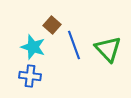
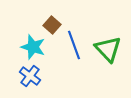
blue cross: rotated 30 degrees clockwise
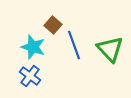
brown square: moved 1 px right
green triangle: moved 2 px right
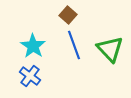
brown square: moved 15 px right, 10 px up
cyan star: moved 1 px up; rotated 15 degrees clockwise
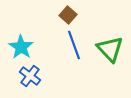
cyan star: moved 12 px left, 1 px down
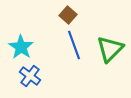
green triangle: rotated 28 degrees clockwise
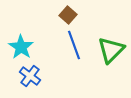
green triangle: moved 1 px right, 1 px down
